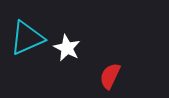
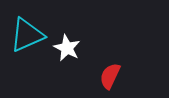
cyan triangle: moved 3 px up
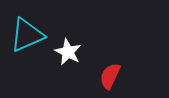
white star: moved 1 px right, 4 px down
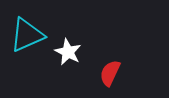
red semicircle: moved 3 px up
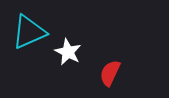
cyan triangle: moved 2 px right, 3 px up
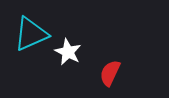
cyan triangle: moved 2 px right, 2 px down
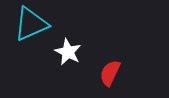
cyan triangle: moved 10 px up
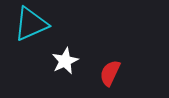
white star: moved 3 px left, 9 px down; rotated 20 degrees clockwise
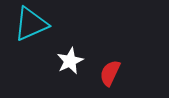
white star: moved 5 px right
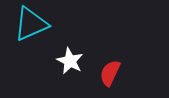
white star: rotated 20 degrees counterclockwise
